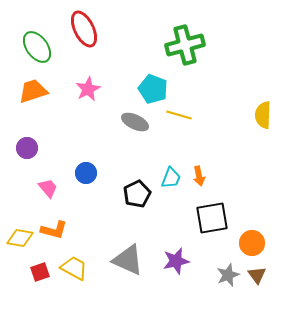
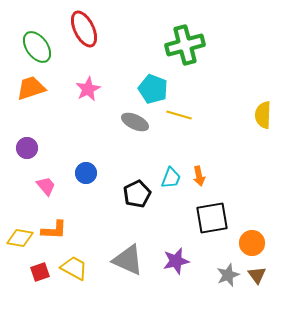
orange trapezoid: moved 2 px left, 3 px up
pink trapezoid: moved 2 px left, 2 px up
orange L-shape: rotated 12 degrees counterclockwise
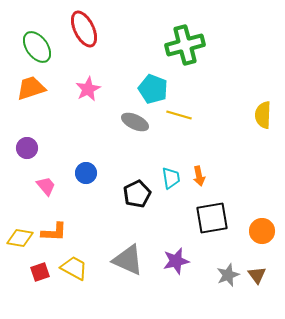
cyan trapezoid: rotated 30 degrees counterclockwise
orange L-shape: moved 2 px down
orange circle: moved 10 px right, 12 px up
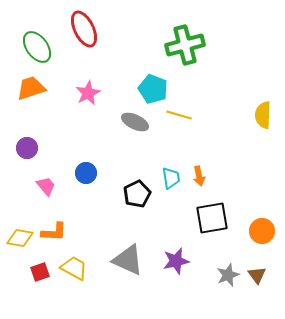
pink star: moved 4 px down
